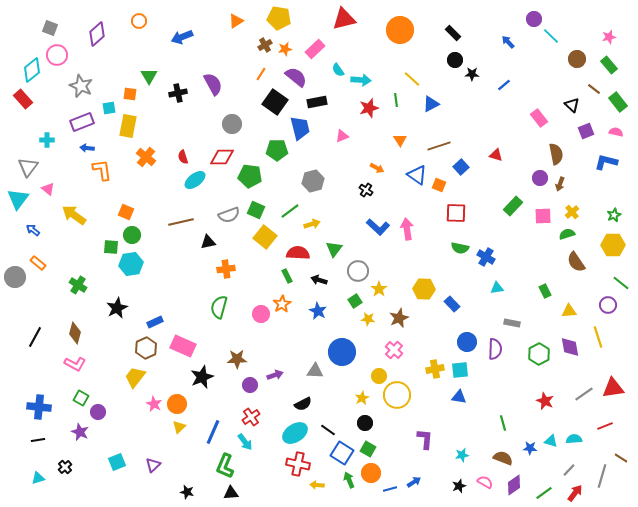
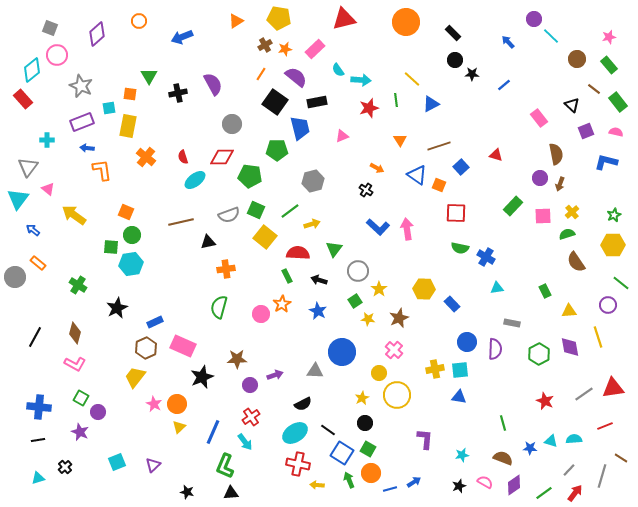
orange circle at (400, 30): moved 6 px right, 8 px up
yellow circle at (379, 376): moved 3 px up
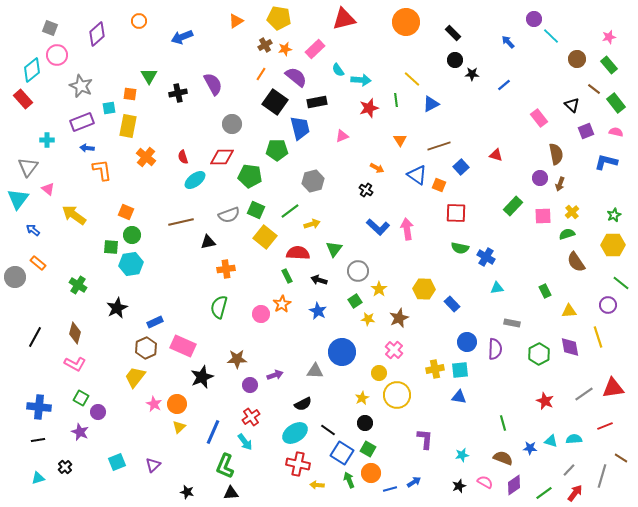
green rectangle at (618, 102): moved 2 px left, 1 px down
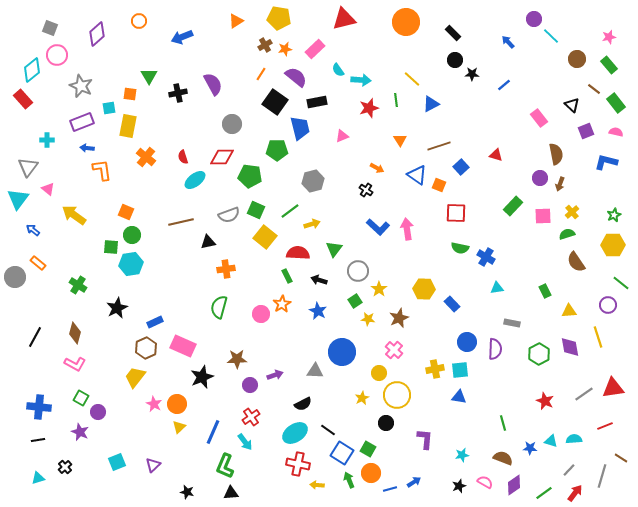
black circle at (365, 423): moved 21 px right
